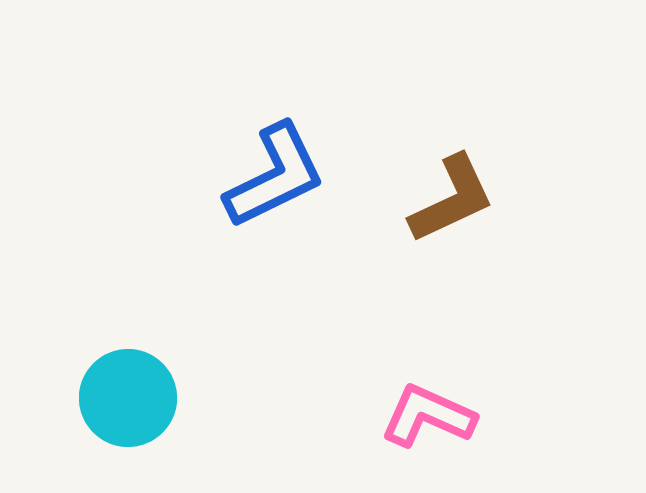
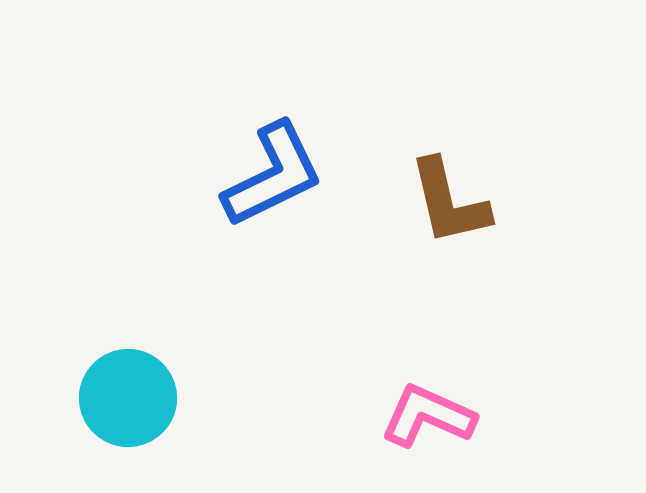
blue L-shape: moved 2 px left, 1 px up
brown L-shape: moved 3 px left, 3 px down; rotated 102 degrees clockwise
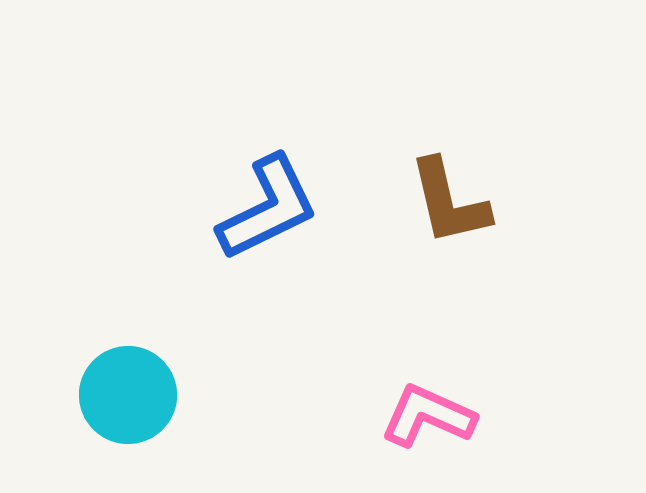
blue L-shape: moved 5 px left, 33 px down
cyan circle: moved 3 px up
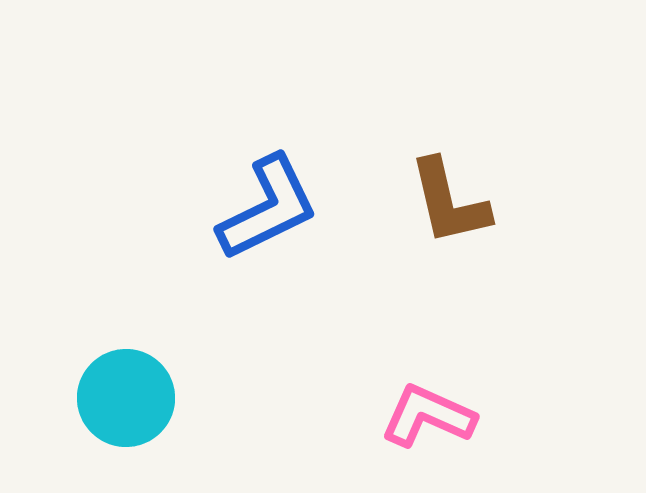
cyan circle: moved 2 px left, 3 px down
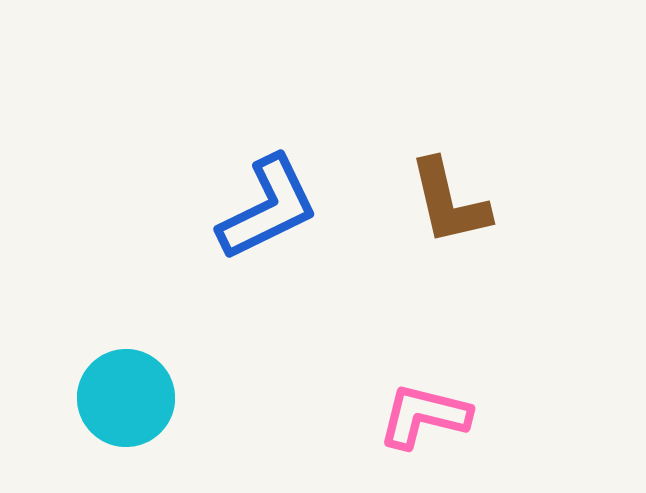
pink L-shape: moved 4 px left; rotated 10 degrees counterclockwise
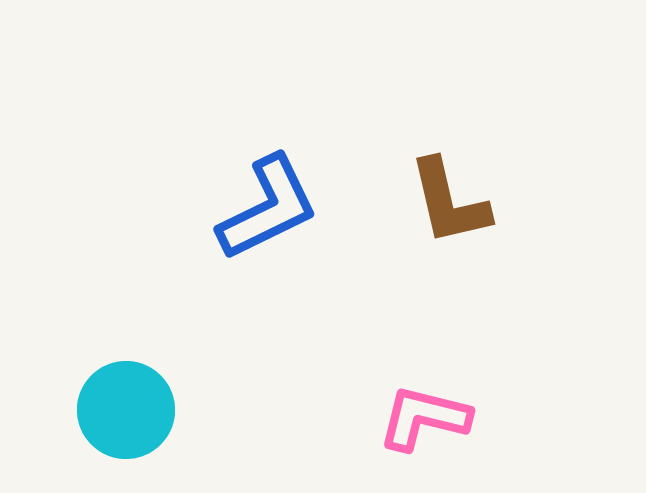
cyan circle: moved 12 px down
pink L-shape: moved 2 px down
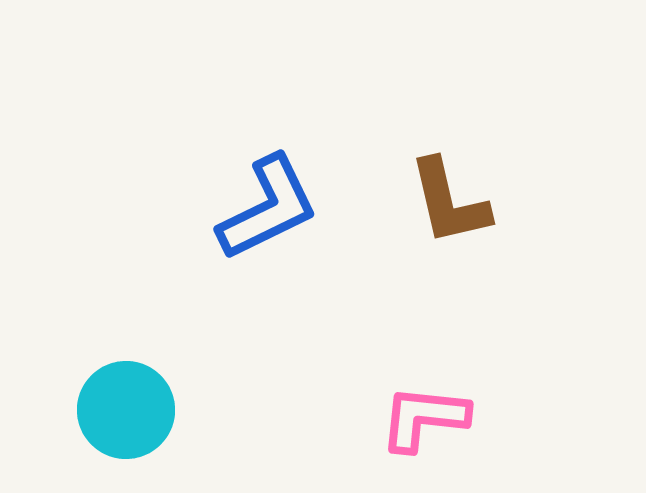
pink L-shape: rotated 8 degrees counterclockwise
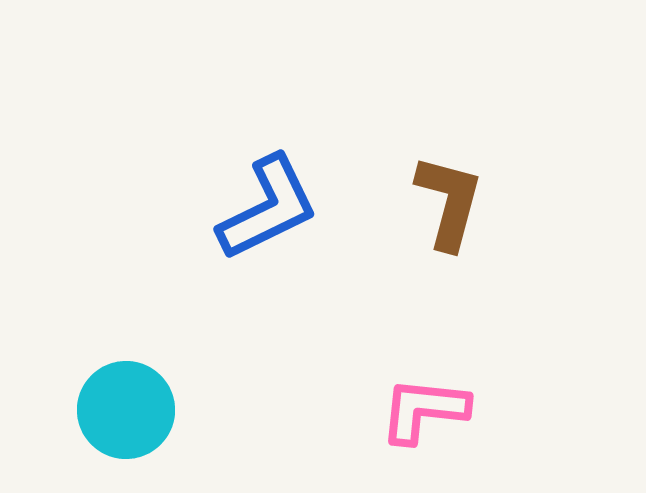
brown L-shape: rotated 152 degrees counterclockwise
pink L-shape: moved 8 px up
